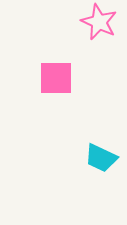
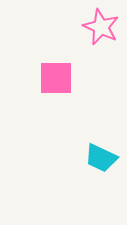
pink star: moved 2 px right, 5 px down
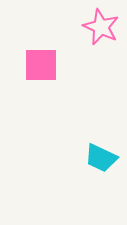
pink square: moved 15 px left, 13 px up
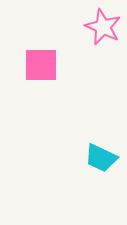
pink star: moved 2 px right
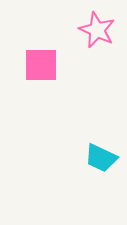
pink star: moved 6 px left, 3 px down
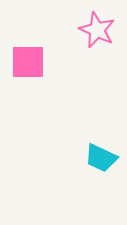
pink square: moved 13 px left, 3 px up
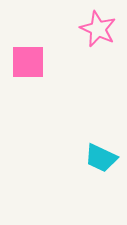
pink star: moved 1 px right, 1 px up
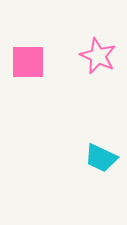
pink star: moved 27 px down
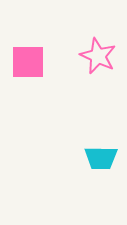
cyan trapezoid: rotated 24 degrees counterclockwise
